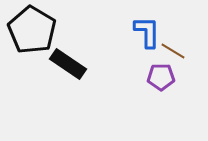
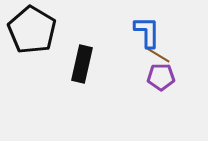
brown line: moved 15 px left, 4 px down
black rectangle: moved 14 px right; rotated 69 degrees clockwise
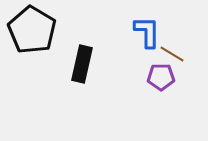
brown line: moved 14 px right, 1 px up
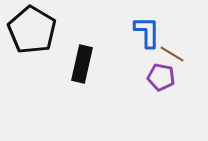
purple pentagon: rotated 12 degrees clockwise
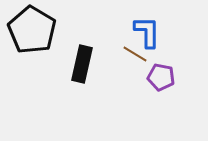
brown line: moved 37 px left
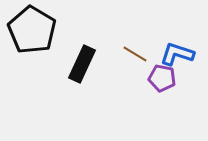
blue L-shape: moved 30 px right, 22 px down; rotated 72 degrees counterclockwise
black rectangle: rotated 12 degrees clockwise
purple pentagon: moved 1 px right, 1 px down
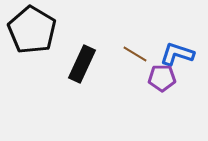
purple pentagon: rotated 12 degrees counterclockwise
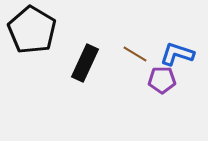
black rectangle: moved 3 px right, 1 px up
purple pentagon: moved 2 px down
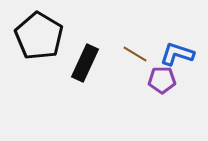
black pentagon: moved 7 px right, 6 px down
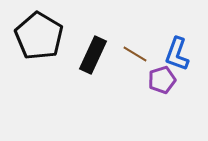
blue L-shape: rotated 88 degrees counterclockwise
black rectangle: moved 8 px right, 8 px up
purple pentagon: rotated 16 degrees counterclockwise
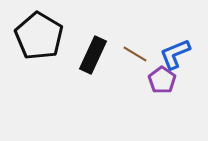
blue L-shape: moved 2 px left; rotated 48 degrees clockwise
purple pentagon: rotated 20 degrees counterclockwise
